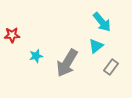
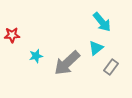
cyan triangle: moved 2 px down
gray arrow: rotated 16 degrees clockwise
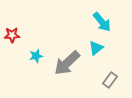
gray rectangle: moved 1 px left, 13 px down
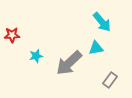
cyan triangle: rotated 28 degrees clockwise
gray arrow: moved 2 px right
